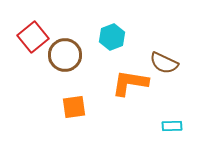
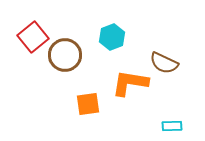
orange square: moved 14 px right, 3 px up
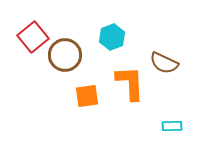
orange L-shape: rotated 78 degrees clockwise
orange square: moved 1 px left, 8 px up
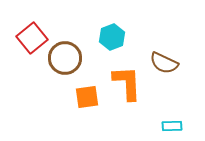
red square: moved 1 px left, 1 px down
brown circle: moved 3 px down
orange L-shape: moved 3 px left
orange square: moved 1 px down
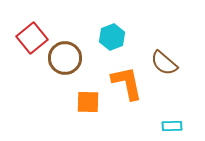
brown semicircle: rotated 16 degrees clockwise
orange L-shape: rotated 9 degrees counterclockwise
orange square: moved 1 px right, 5 px down; rotated 10 degrees clockwise
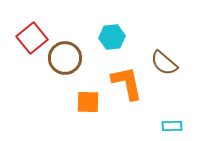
cyan hexagon: rotated 15 degrees clockwise
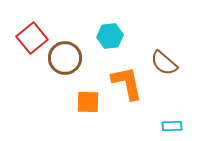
cyan hexagon: moved 2 px left, 1 px up
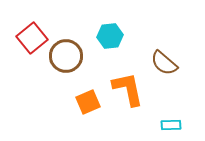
brown circle: moved 1 px right, 2 px up
orange L-shape: moved 1 px right, 6 px down
orange square: rotated 25 degrees counterclockwise
cyan rectangle: moved 1 px left, 1 px up
